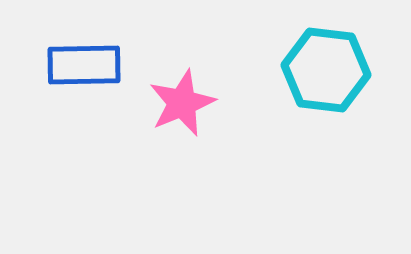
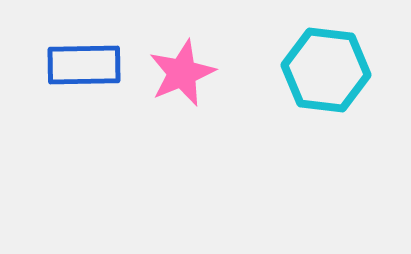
pink star: moved 30 px up
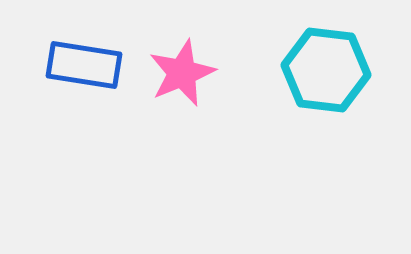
blue rectangle: rotated 10 degrees clockwise
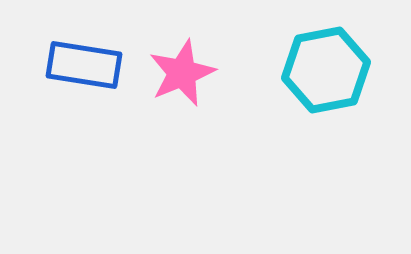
cyan hexagon: rotated 18 degrees counterclockwise
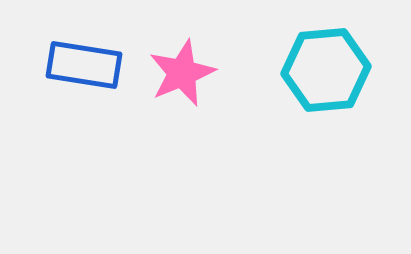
cyan hexagon: rotated 6 degrees clockwise
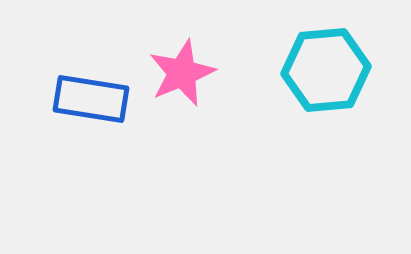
blue rectangle: moved 7 px right, 34 px down
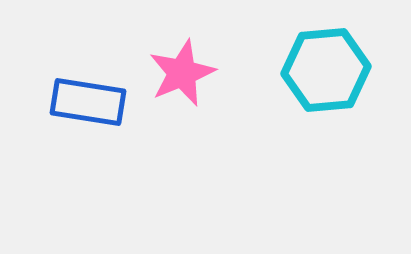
blue rectangle: moved 3 px left, 3 px down
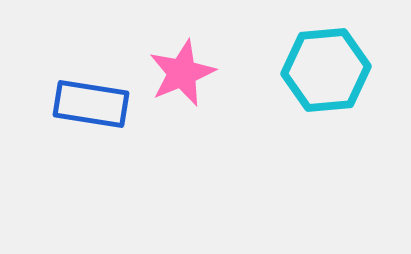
blue rectangle: moved 3 px right, 2 px down
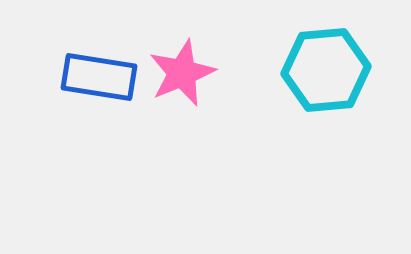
blue rectangle: moved 8 px right, 27 px up
